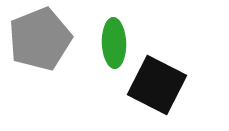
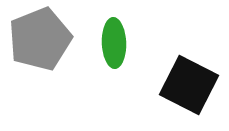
black square: moved 32 px right
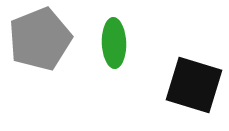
black square: moved 5 px right; rotated 10 degrees counterclockwise
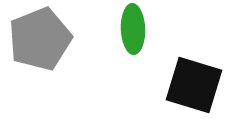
green ellipse: moved 19 px right, 14 px up
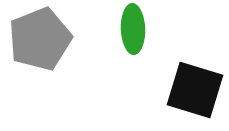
black square: moved 1 px right, 5 px down
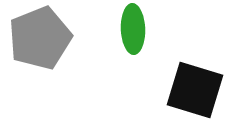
gray pentagon: moved 1 px up
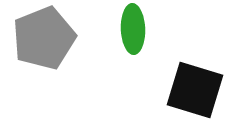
gray pentagon: moved 4 px right
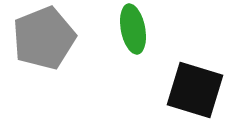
green ellipse: rotated 9 degrees counterclockwise
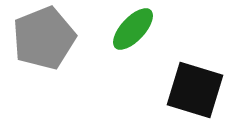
green ellipse: rotated 54 degrees clockwise
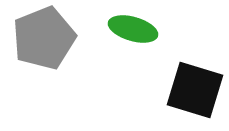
green ellipse: rotated 63 degrees clockwise
